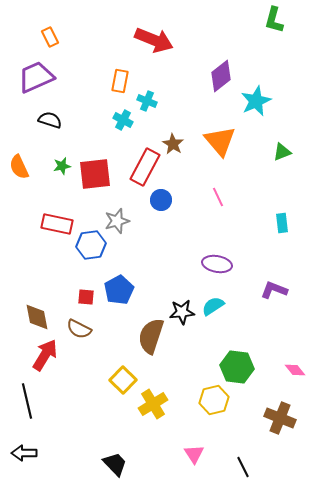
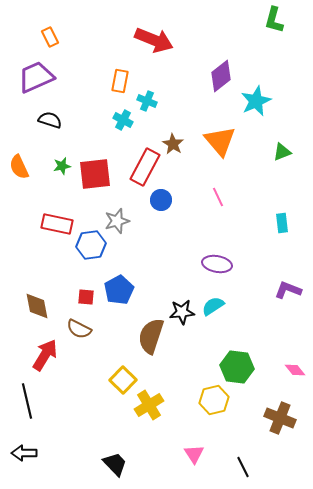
purple L-shape at (274, 290): moved 14 px right
brown diamond at (37, 317): moved 11 px up
yellow cross at (153, 404): moved 4 px left, 1 px down
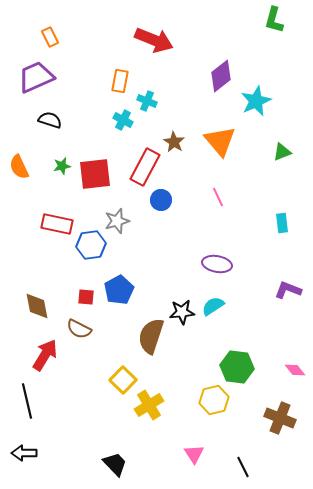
brown star at (173, 144): moved 1 px right, 2 px up
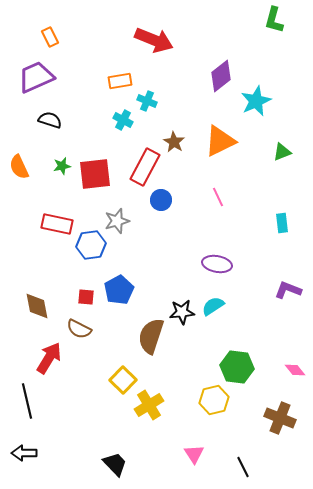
orange rectangle at (120, 81): rotated 70 degrees clockwise
orange triangle at (220, 141): rotated 44 degrees clockwise
red arrow at (45, 355): moved 4 px right, 3 px down
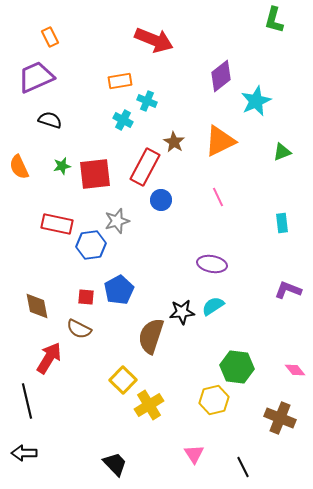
purple ellipse at (217, 264): moved 5 px left
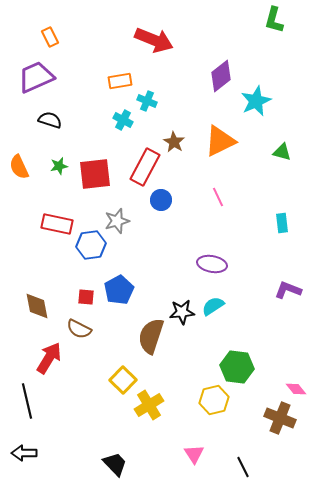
green triangle at (282, 152): rotated 36 degrees clockwise
green star at (62, 166): moved 3 px left
pink diamond at (295, 370): moved 1 px right, 19 px down
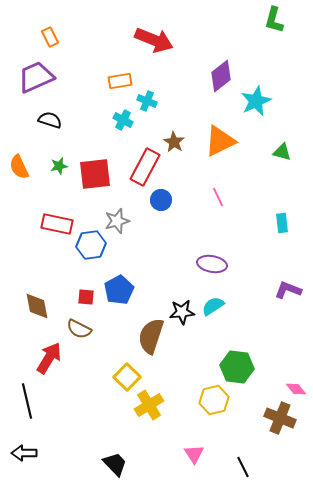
yellow square at (123, 380): moved 4 px right, 3 px up
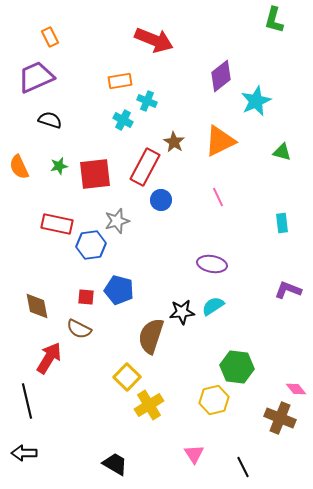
blue pentagon at (119, 290): rotated 28 degrees counterclockwise
black trapezoid at (115, 464): rotated 16 degrees counterclockwise
